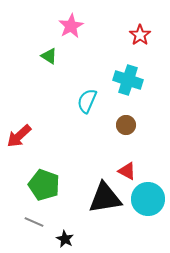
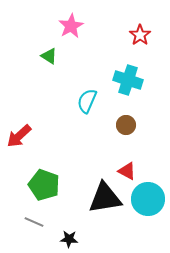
black star: moved 4 px right; rotated 24 degrees counterclockwise
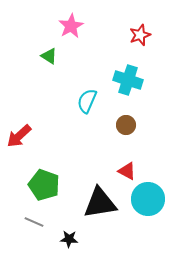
red star: rotated 15 degrees clockwise
black triangle: moved 5 px left, 5 px down
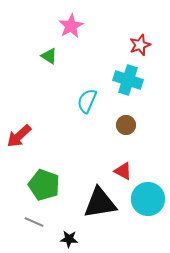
red star: moved 10 px down
red triangle: moved 4 px left
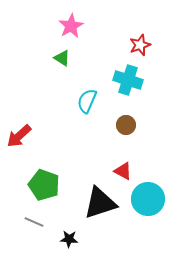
green triangle: moved 13 px right, 2 px down
black triangle: rotated 9 degrees counterclockwise
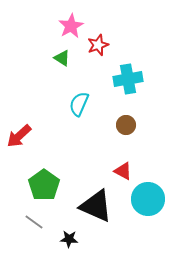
red star: moved 42 px left
cyan cross: moved 1 px up; rotated 28 degrees counterclockwise
cyan semicircle: moved 8 px left, 3 px down
green pentagon: rotated 16 degrees clockwise
black triangle: moved 4 px left, 3 px down; rotated 42 degrees clockwise
gray line: rotated 12 degrees clockwise
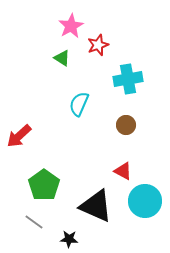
cyan circle: moved 3 px left, 2 px down
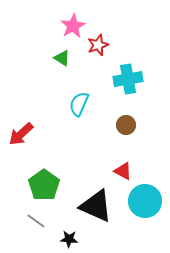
pink star: moved 2 px right
red arrow: moved 2 px right, 2 px up
gray line: moved 2 px right, 1 px up
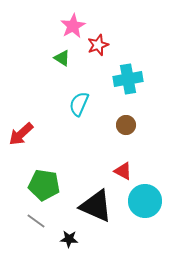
green pentagon: rotated 28 degrees counterclockwise
